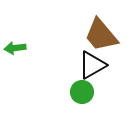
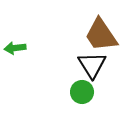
brown trapezoid: rotated 6 degrees clockwise
black triangle: rotated 32 degrees counterclockwise
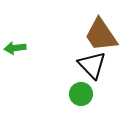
black triangle: rotated 12 degrees counterclockwise
green circle: moved 1 px left, 2 px down
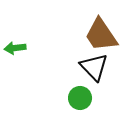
black triangle: moved 2 px right, 2 px down
green circle: moved 1 px left, 4 px down
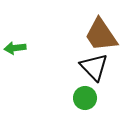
green circle: moved 5 px right
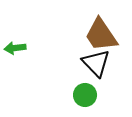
black triangle: moved 2 px right, 4 px up
green circle: moved 3 px up
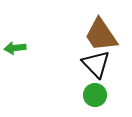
black triangle: moved 1 px down
green circle: moved 10 px right
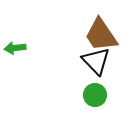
black triangle: moved 3 px up
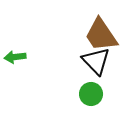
green arrow: moved 9 px down
green circle: moved 4 px left, 1 px up
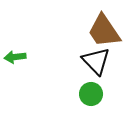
brown trapezoid: moved 3 px right, 4 px up
